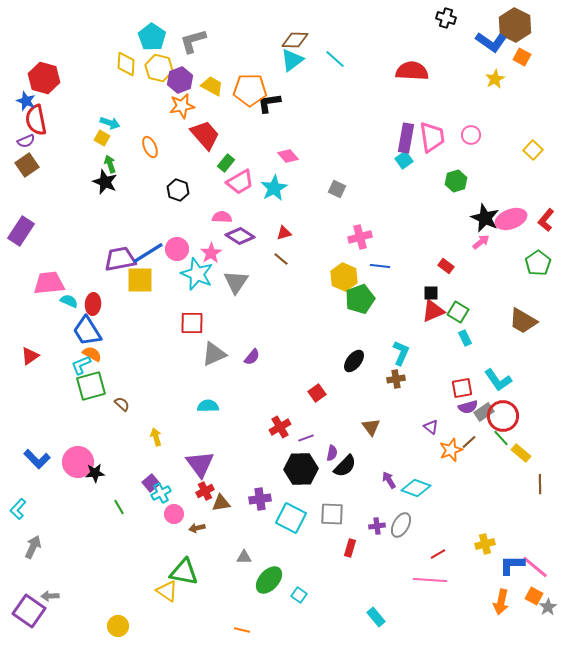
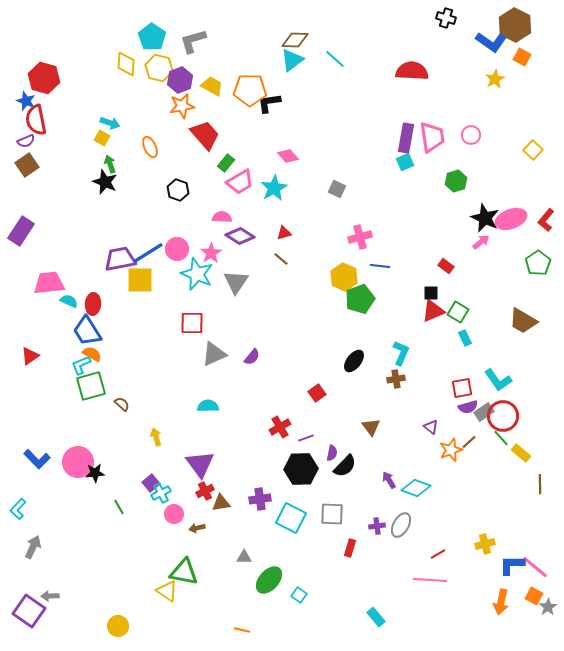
cyan square at (404, 160): moved 1 px right, 2 px down; rotated 12 degrees clockwise
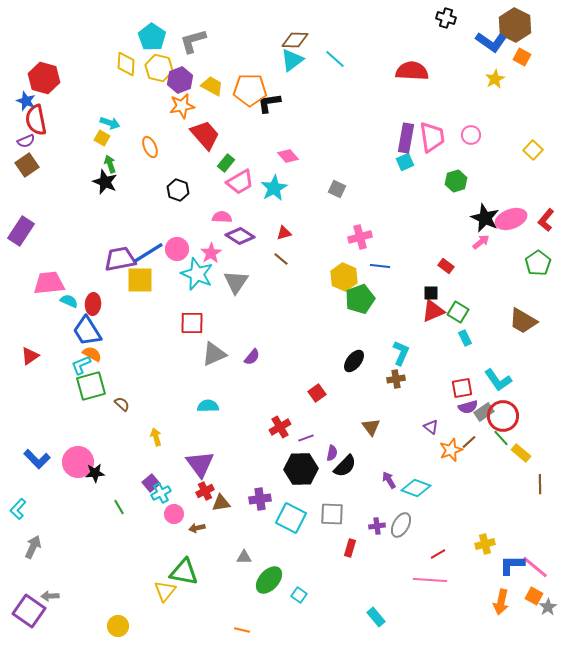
yellow triangle at (167, 591): moved 2 px left; rotated 35 degrees clockwise
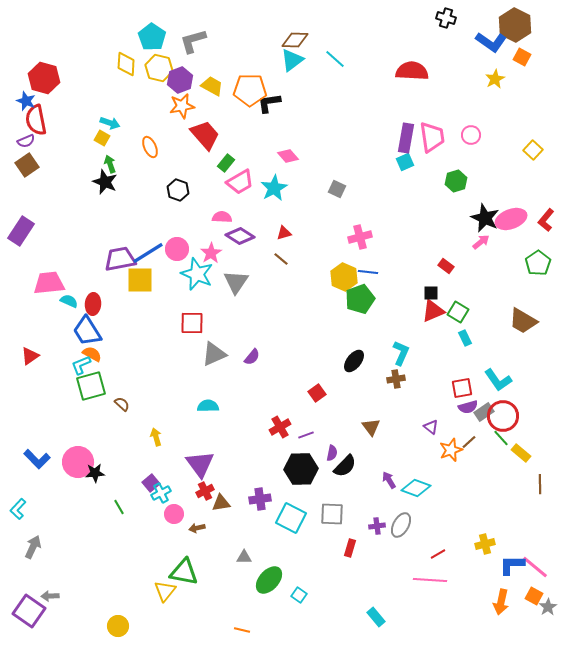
blue line at (380, 266): moved 12 px left, 6 px down
purple line at (306, 438): moved 3 px up
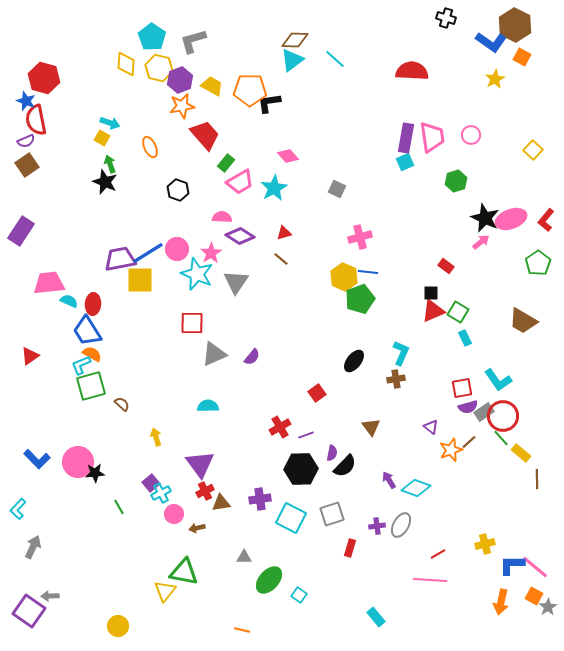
brown line at (540, 484): moved 3 px left, 5 px up
gray square at (332, 514): rotated 20 degrees counterclockwise
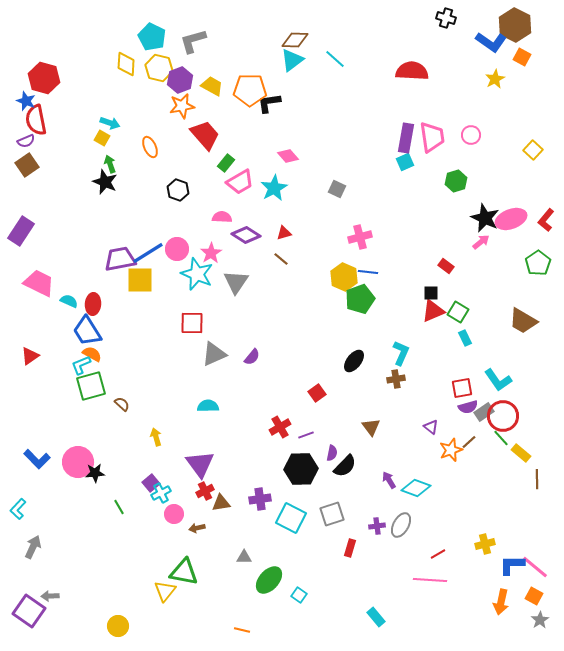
cyan pentagon at (152, 37): rotated 8 degrees counterclockwise
purple diamond at (240, 236): moved 6 px right, 1 px up
pink trapezoid at (49, 283): moved 10 px left; rotated 32 degrees clockwise
gray star at (548, 607): moved 8 px left, 13 px down
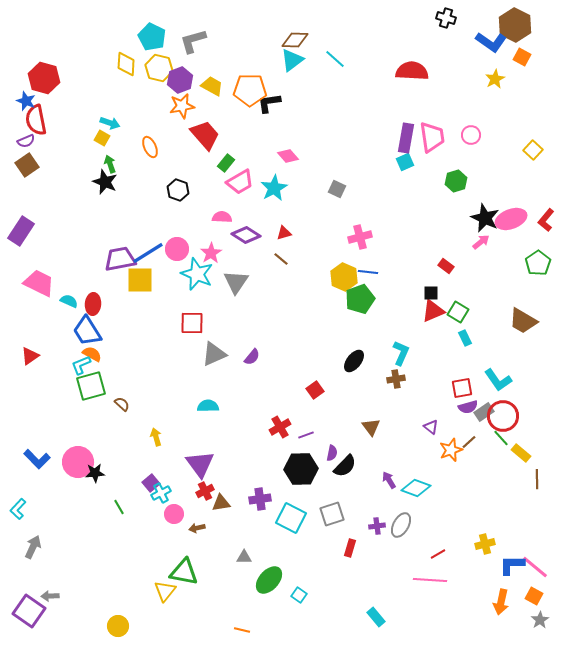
red square at (317, 393): moved 2 px left, 3 px up
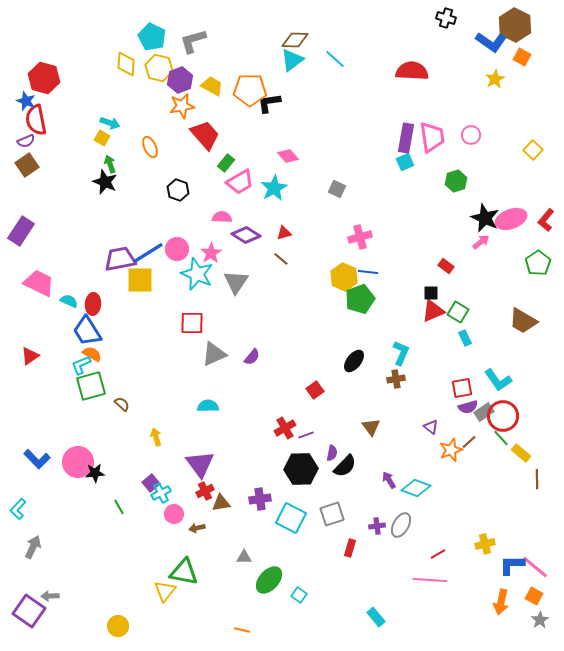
red cross at (280, 427): moved 5 px right, 1 px down
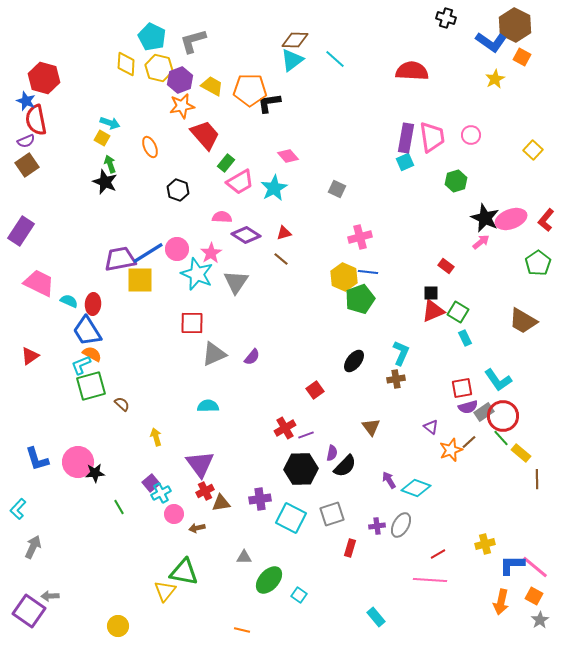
blue L-shape at (37, 459): rotated 28 degrees clockwise
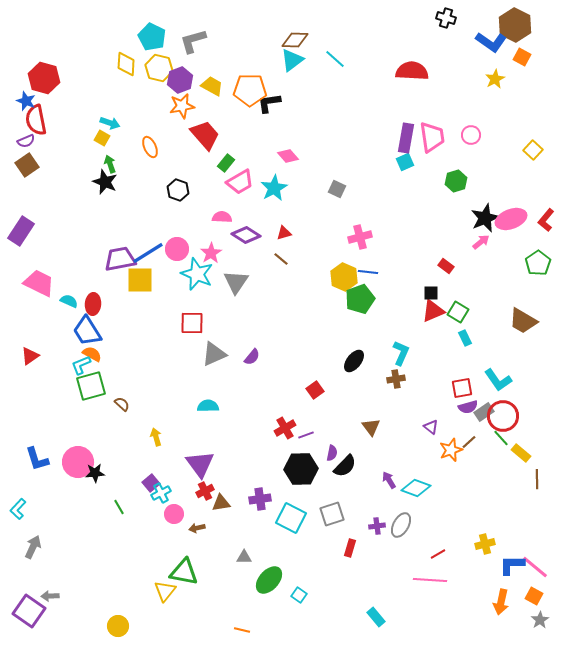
black star at (485, 218): rotated 24 degrees clockwise
